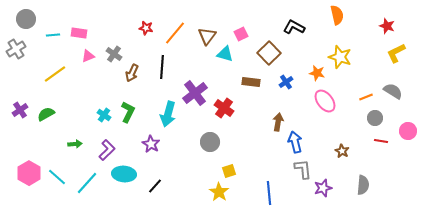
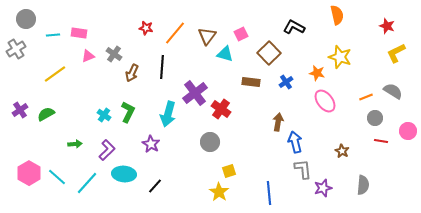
red cross at (224, 108): moved 3 px left, 1 px down
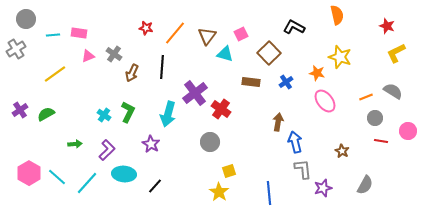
gray semicircle at (363, 185): moved 2 px right; rotated 24 degrees clockwise
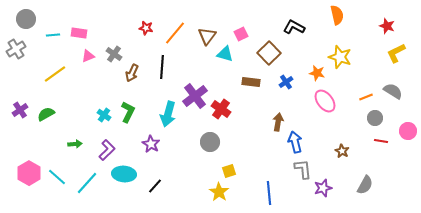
purple cross at (195, 93): moved 3 px down
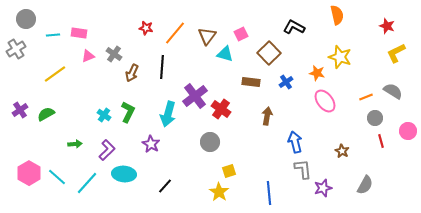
brown arrow at (278, 122): moved 11 px left, 6 px up
red line at (381, 141): rotated 64 degrees clockwise
black line at (155, 186): moved 10 px right
